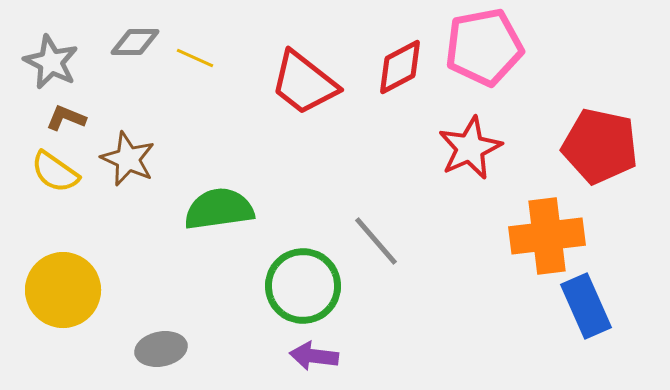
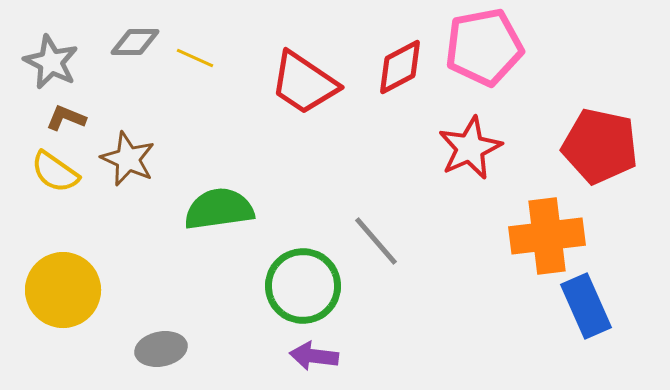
red trapezoid: rotated 4 degrees counterclockwise
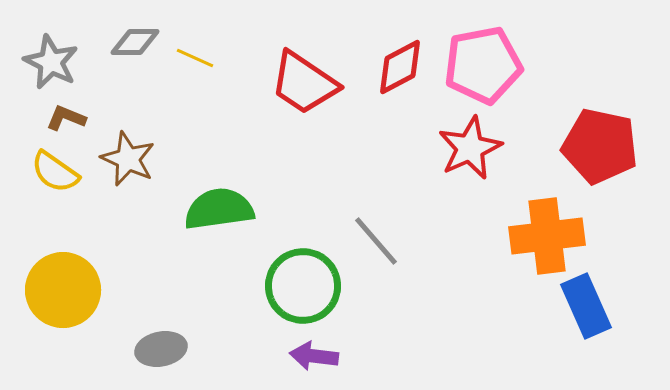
pink pentagon: moved 1 px left, 18 px down
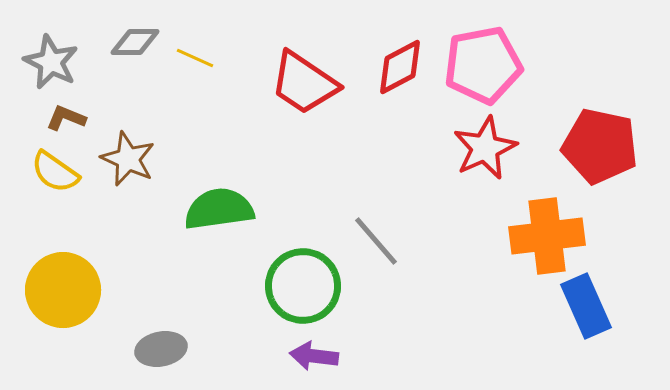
red star: moved 15 px right
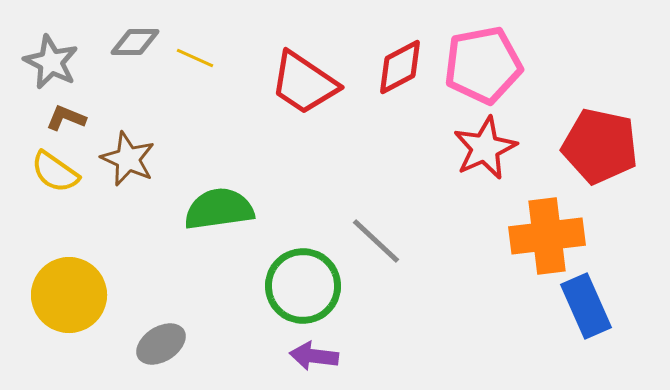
gray line: rotated 6 degrees counterclockwise
yellow circle: moved 6 px right, 5 px down
gray ellipse: moved 5 px up; rotated 21 degrees counterclockwise
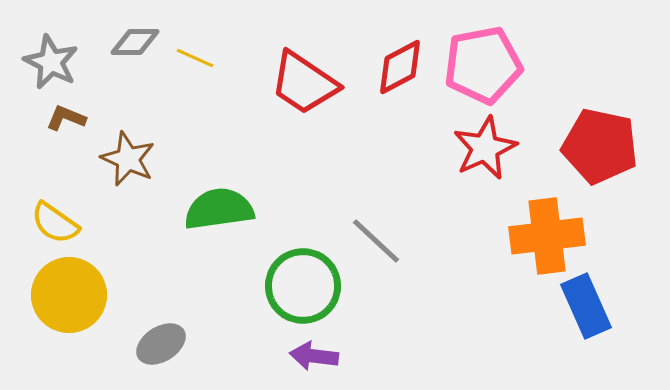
yellow semicircle: moved 51 px down
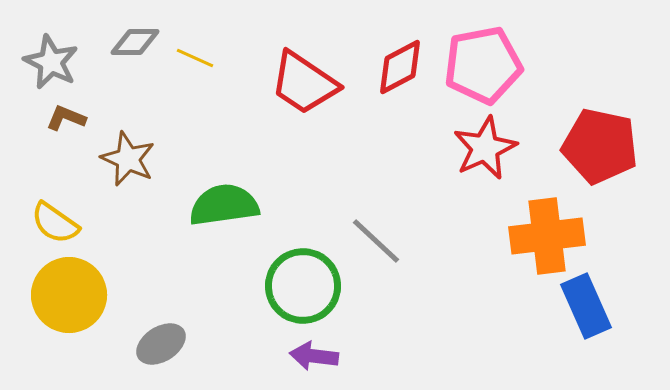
green semicircle: moved 5 px right, 4 px up
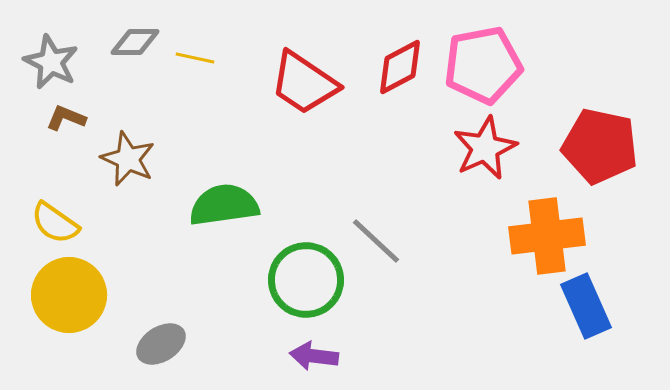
yellow line: rotated 12 degrees counterclockwise
green circle: moved 3 px right, 6 px up
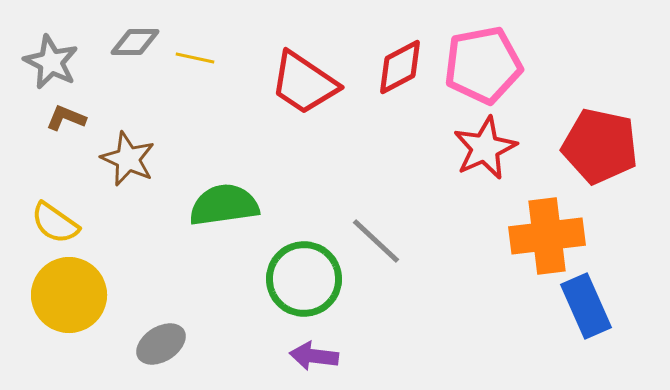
green circle: moved 2 px left, 1 px up
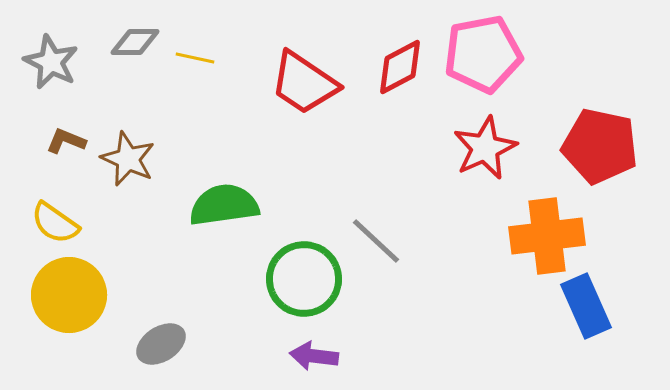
pink pentagon: moved 11 px up
brown L-shape: moved 23 px down
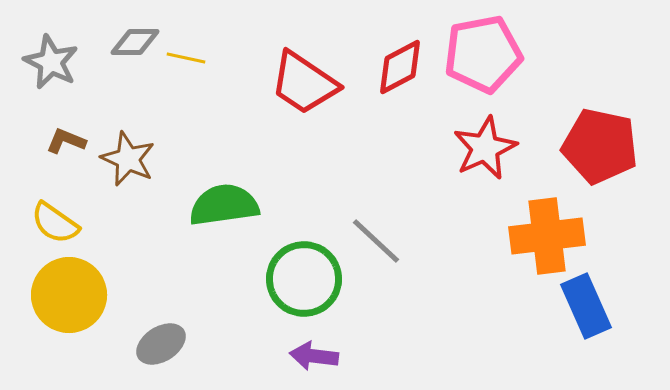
yellow line: moved 9 px left
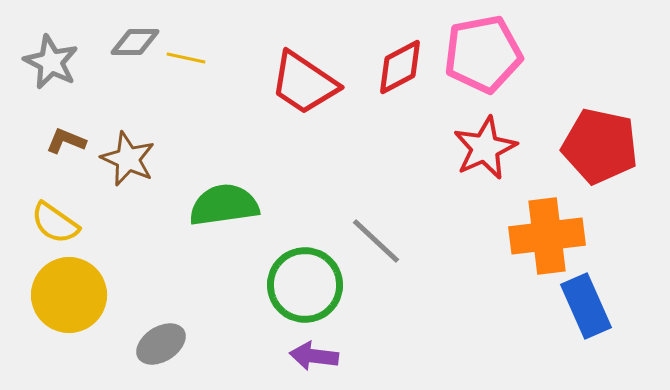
green circle: moved 1 px right, 6 px down
